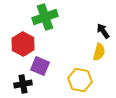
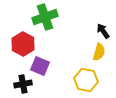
yellow hexagon: moved 6 px right
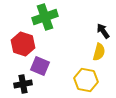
red hexagon: rotated 10 degrees counterclockwise
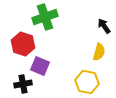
black arrow: moved 1 px right, 5 px up
yellow hexagon: moved 1 px right, 2 px down
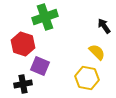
yellow semicircle: moved 2 px left; rotated 60 degrees counterclockwise
yellow hexagon: moved 4 px up
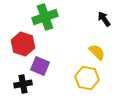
black arrow: moved 7 px up
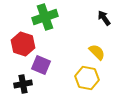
black arrow: moved 1 px up
purple square: moved 1 px right, 1 px up
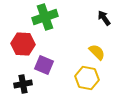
red hexagon: rotated 15 degrees counterclockwise
purple square: moved 3 px right
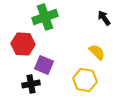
yellow hexagon: moved 2 px left, 2 px down
black cross: moved 8 px right
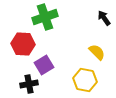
purple square: rotated 36 degrees clockwise
black cross: moved 2 px left
